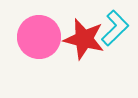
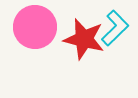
pink circle: moved 4 px left, 10 px up
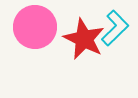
red star: rotated 12 degrees clockwise
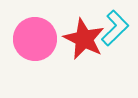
pink circle: moved 12 px down
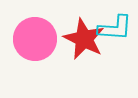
cyan L-shape: rotated 48 degrees clockwise
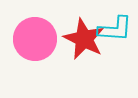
cyan L-shape: moved 1 px down
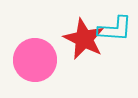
pink circle: moved 21 px down
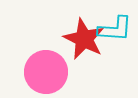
pink circle: moved 11 px right, 12 px down
